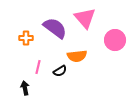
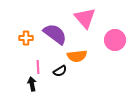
purple semicircle: moved 6 px down
pink line: rotated 16 degrees counterclockwise
black arrow: moved 7 px right, 4 px up
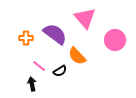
orange semicircle: rotated 54 degrees clockwise
pink line: moved 1 px right, 1 px up; rotated 48 degrees counterclockwise
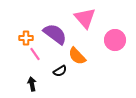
pink line: moved 4 px left, 12 px up; rotated 16 degrees clockwise
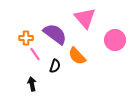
black semicircle: moved 5 px left, 5 px up; rotated 40 degrees counterclockwise
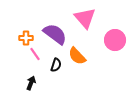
black semicircle: moved 1 px right, 1 px up
black arrow: moved 1 px left, 1 px up; rotated 32 degrees clockwise
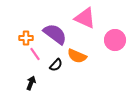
pink triangle: rotated 25 degrees counterclockwise
orange semicircle: rotated 24 degrees counterclockwise
black semicircle: rotated 24 degrees clockwise
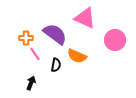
black semicircle: rotated 32 degrees counterclockwise
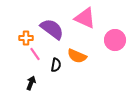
purple semicircle: moved 3 px left, 5 px up
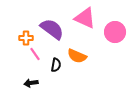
pink circle: moved 8 px up
black arrow: rotated 120 degrees counterclockwise
